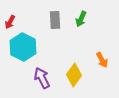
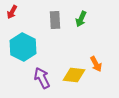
red arrow: moved 2 px right, 10 px up
orange arrow: moved 6 px left, 4 px down
yellow diamond: rotated 60 degrees clockwise
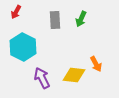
red arrow: moved 4 px right
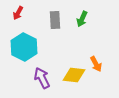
red arrow: moved 2 px right, 1 px down
green arrow: moved 1 px right
cyan hexagon: moved 1 px right
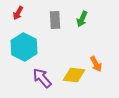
purple arrow: rotated 15 degrees counterclockwise
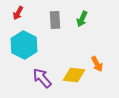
cyan hexagon: moved 2 px up
orange arrow: moved 1 px right
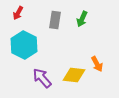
gray rectangle: rotated 12 degrees clockwise
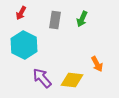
red arrow: moved 3 px right
yellow diamond: moved 2 px left, 5 px down
